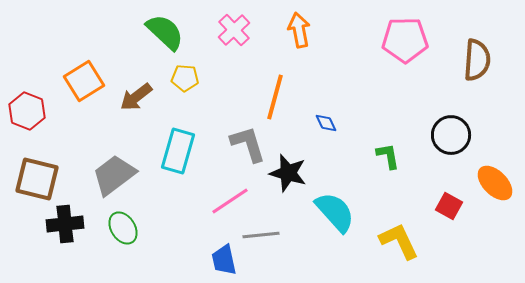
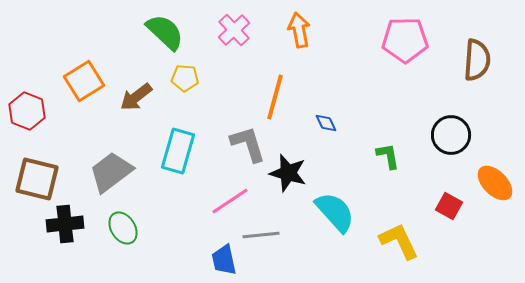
gray trapezoid: moved 3 px left, 3 px up
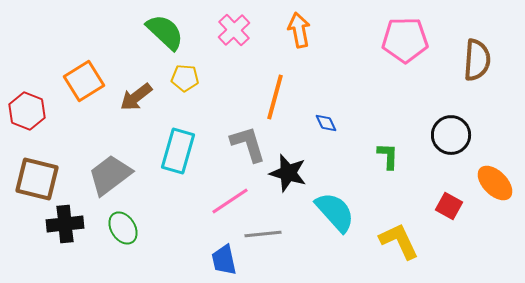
green L-shape: rotated 12 degrees clockwise
gray trapezoid: moved 1 px left, 3 px down
gray line: moved 2 px right, 1 px up
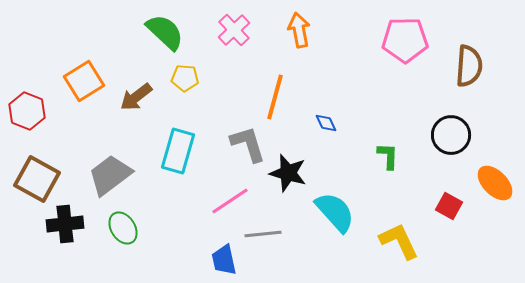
brown semicircle: moved 8 px left, 6 px down
brown square: rotated 15 degrees clockwise
